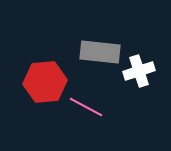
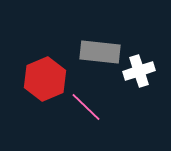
red hexagon: moved 3 px up; rotated 18 degrees counterclockwise
pink line: rotated 16 degrees clockwise
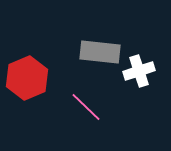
red hexagon: moved 18 px left, 1 px up
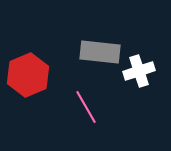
red hexagon: moved 1 px right, 3 px up
pink line: rotated 16 degrees clockwise
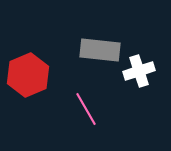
gray rectangle: moved 2 px up
pink line: moved 2 px down
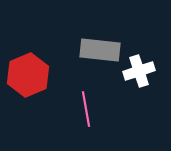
pink line: rotated 20 degrees clockwise
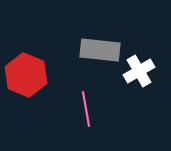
white cross: rotated 12 degrees counterclockwise
red hexagon: moved 2 px left; rotated 15 degrees counterclockwise
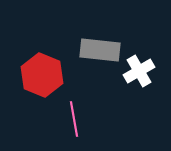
red hexagon: moved 16 px right
pink line: moved 12 px left, 10 px down
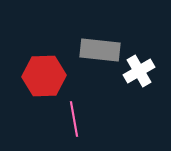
red hexagon: moved 2 px right, 1 px down; rotated 24 degrees counterclockwise
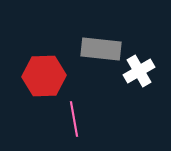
gray rectangle: moved 1 px right, 1 px up
